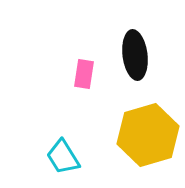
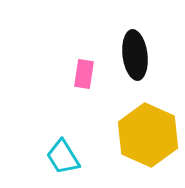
yellow hexagon: rotated 20 degrees counterclockwise
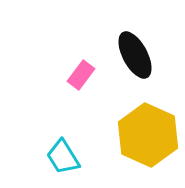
black ellipse: rotated 21 degrees counterclockwise
pink rectangle: moved 3 px left, 1 px down; rotated 28 degrees clockwise
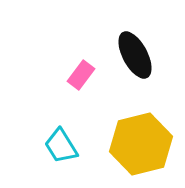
yellow hexagon: moved 7 px left, 9 px down; rotated 22 degrees clockwise
cyan trapezoid: moved 2 px left, 11 px up
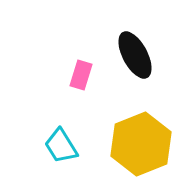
pink rectangle: rotated 20 degrees counterclockwise
yellow hexagon: rotated 8 degrees counterclockwise
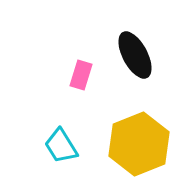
yellow hexagon: moved 2 px left
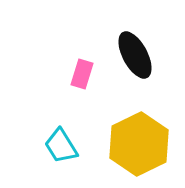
pink rectangle: moved 1 px right, 1 px up
yellow hexagon: rotated 4 degrees counterclockwise
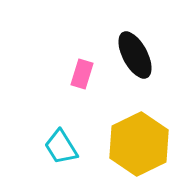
cyan trapezoid: moved 1 px down
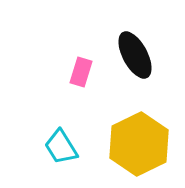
pink rectangle: moved 1 px left, 2 px up
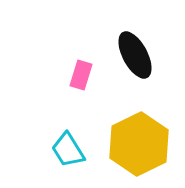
pink rectangle: moved 3 px down
cyan trapezoid: moved 7 px right, 3 px down
